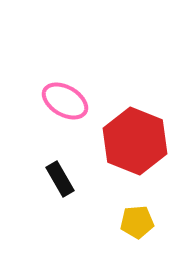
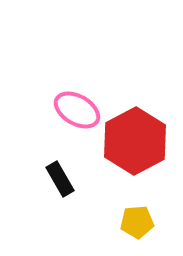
pink ellipse: moved 12 px right, 9 px down
red hexagon: rotated 10 degrees clockwise
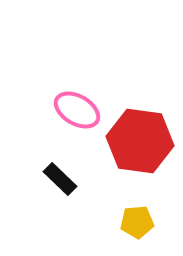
red hexagon: moved 5 px right; rotated 24 degrees counterclockwise
black rectangle: rotated 16 degrees counterclockwise
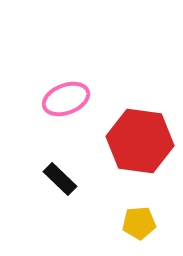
pink ellipse: moved 11 px left, 11 px up; rotated 51 degrees counterclockwise
yellow pentagon: moved 2 px right, 1 px down
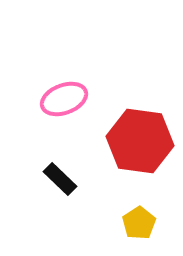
pink ellipse: moved 2 px left
yellow pentagon: rotated 28 degrees counterclockwise
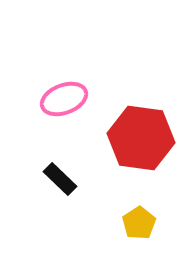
red hexagon: moved 1 px right, 3 px up
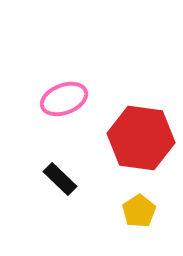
yellow pentagon: moved 12 px up
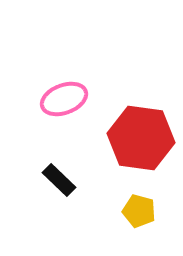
black rectangle: moved 1 px left, 1 px down
yellow pentagon: rotated 24 degrees counterclockwise
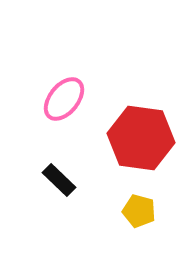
pink ellipse: rotated 30 degrees counterclockwise
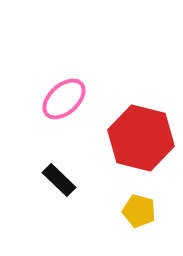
pink ellipse: rotated 9 degrees clockwise
red hexagon: rotated 6 degrees clockwise
